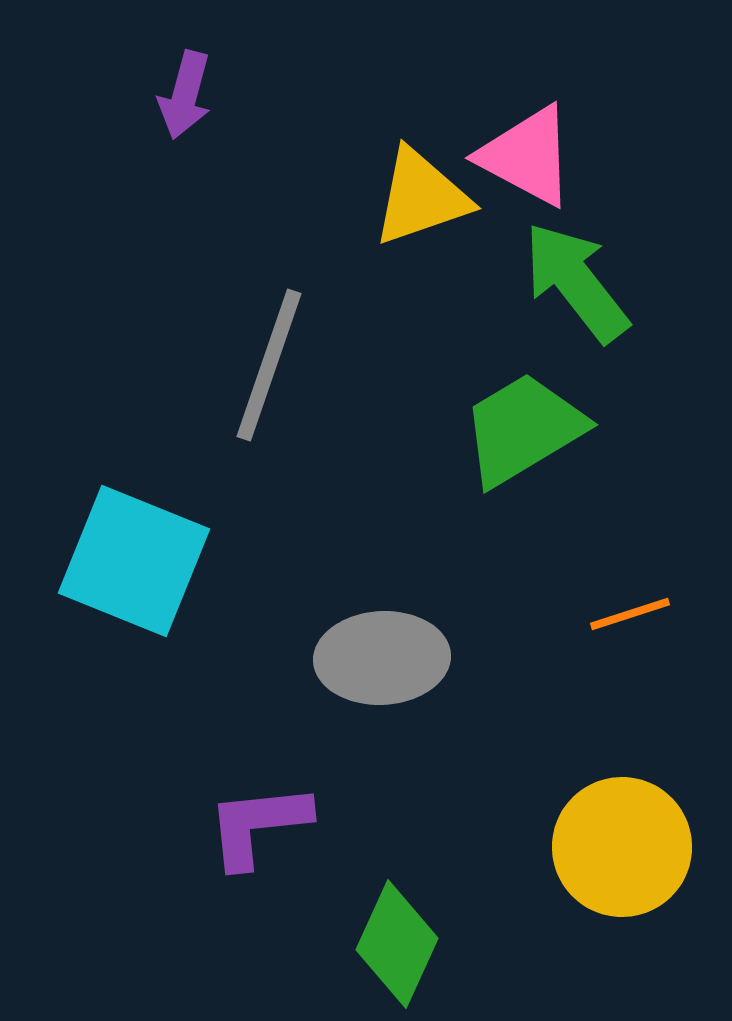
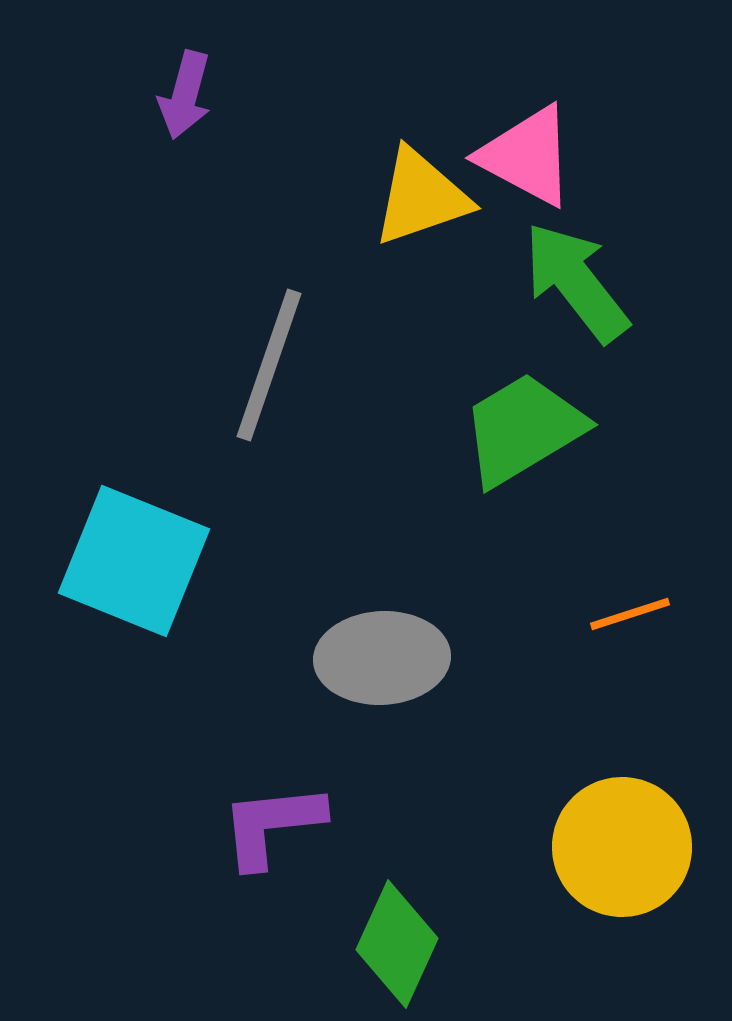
purple L-shape: moved 14 px right
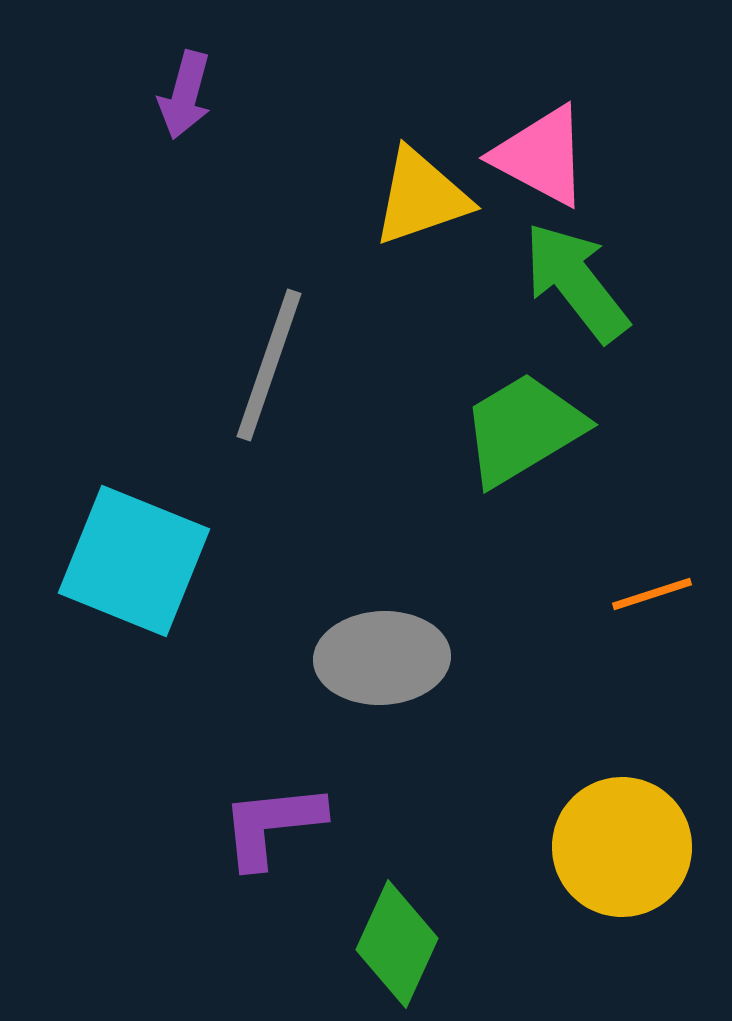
pink triangle: moved 14 px right
orange line: moved 22 px right, 20 px up
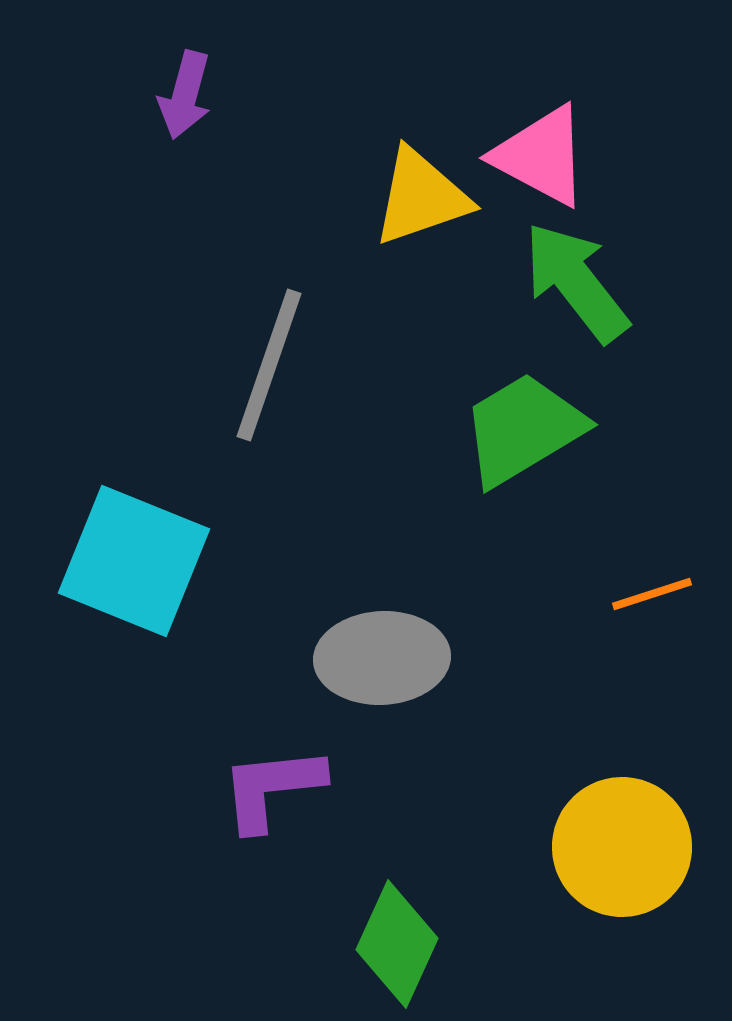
purple L-shape: moved 37 px up
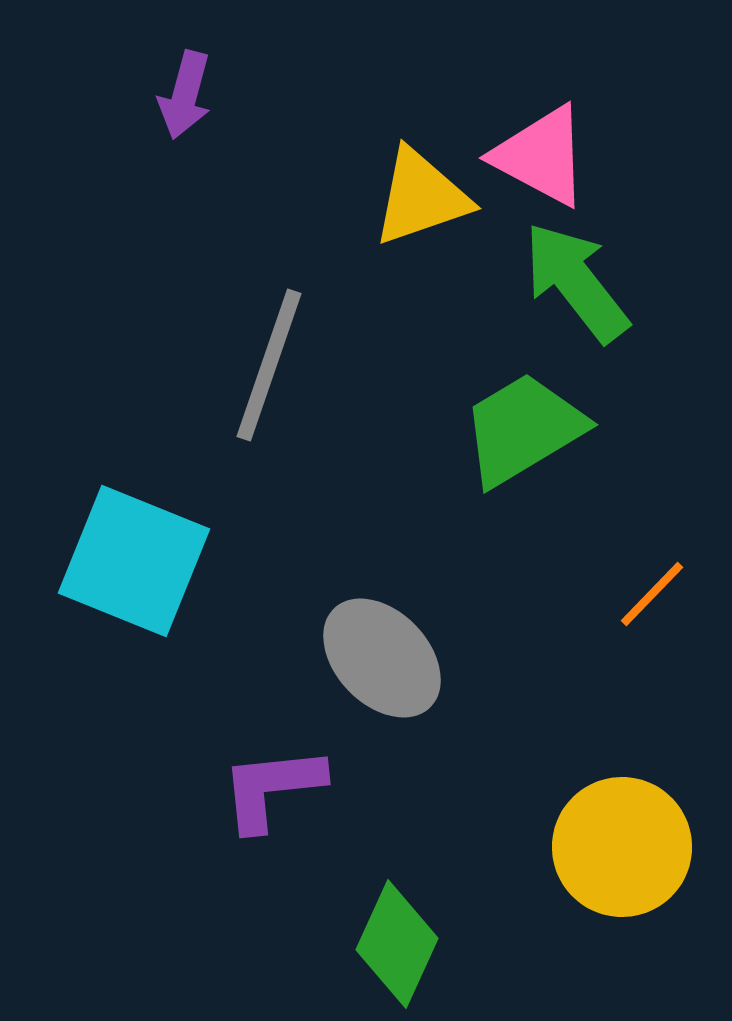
orange line: rotated 28 degrees counterclockwise
gray ellipse: rotated 49 degrees clockwise
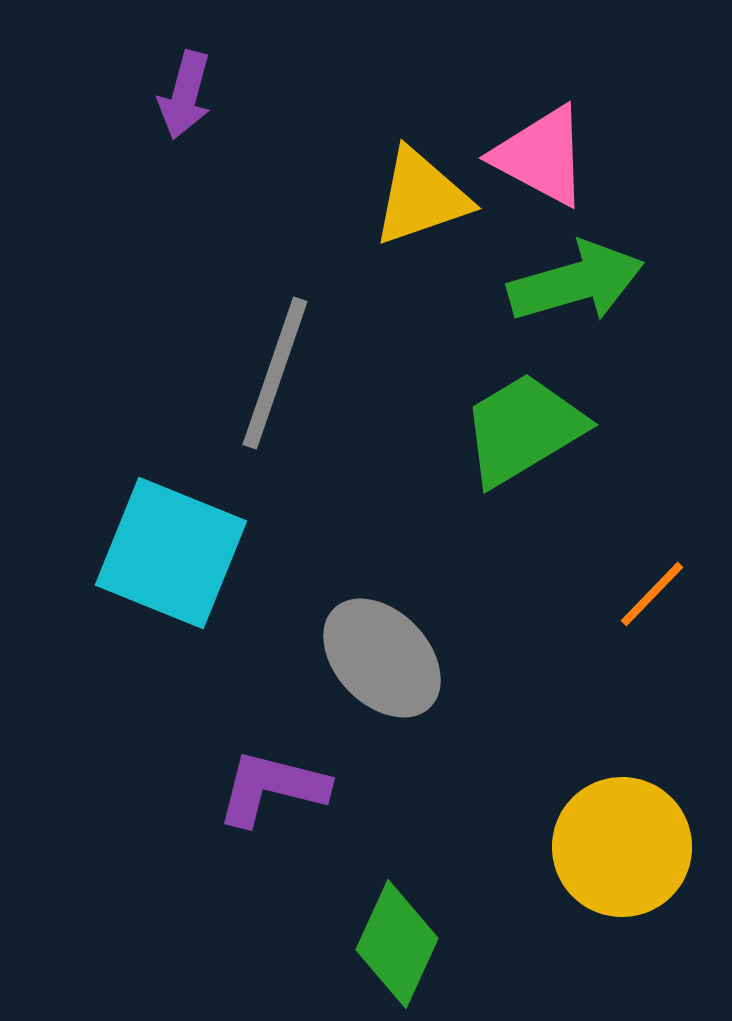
green arrow: rotated 112 degrees clockwise
gray line: moved 6 px right, 8 px down
cyan square: moved 37 px right, 8 px up
purple L-shape: rotated 20 degrees clockwise
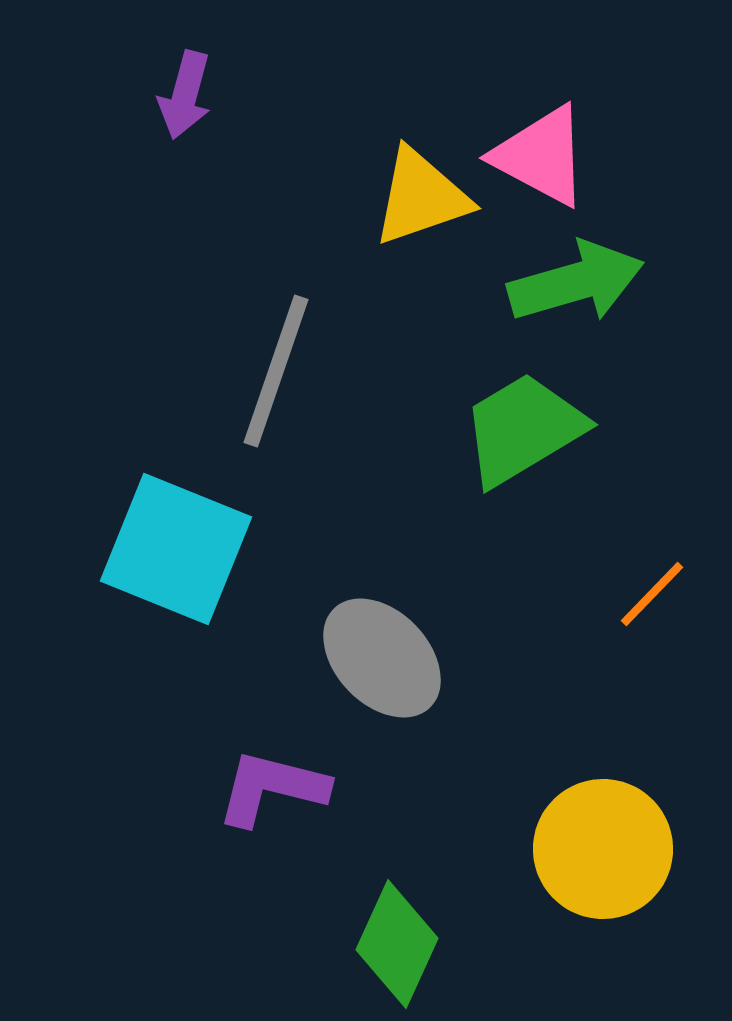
gray line: moved 1 px right, 2 px up
cyan square: moved 5 px right, 4 px up
yellow circle: moved 19 px left, 2 px down
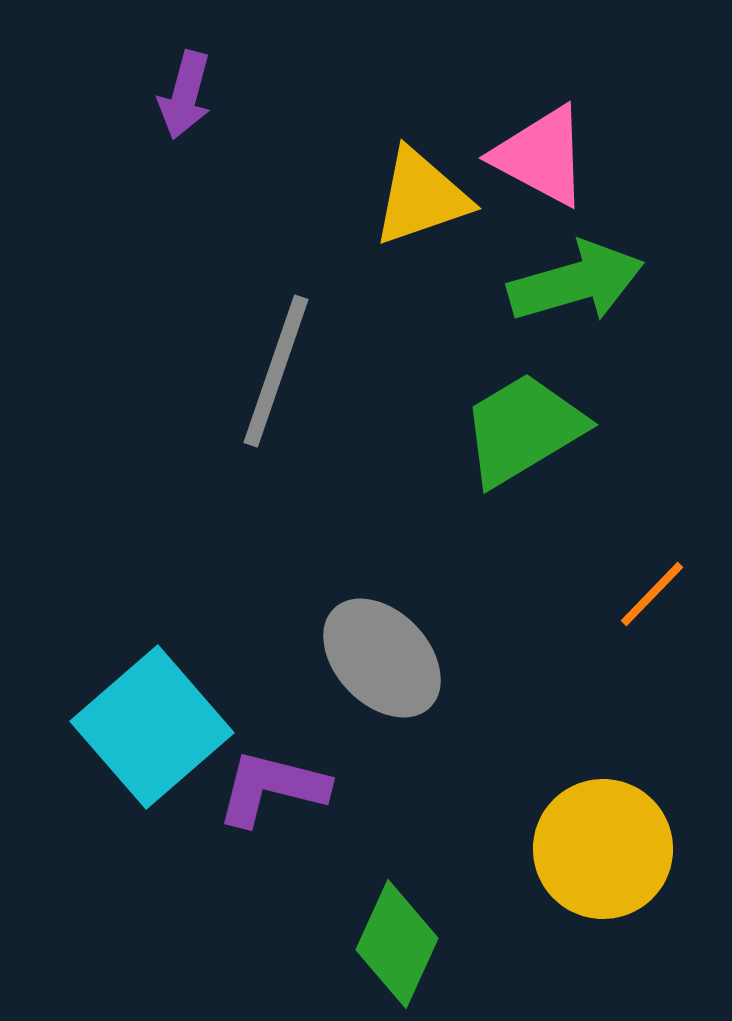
cyan square: moved 24 px left, 178 px down; rotated 27 degrees clockwise
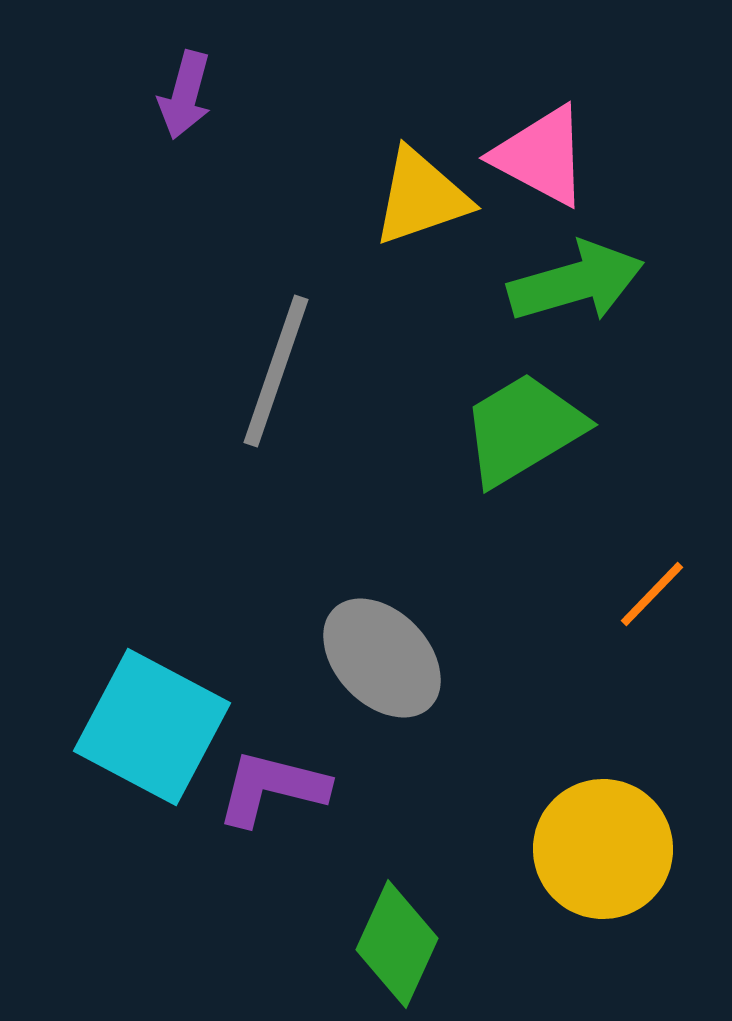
cyan square: rotated 21 degrees counterclockwise
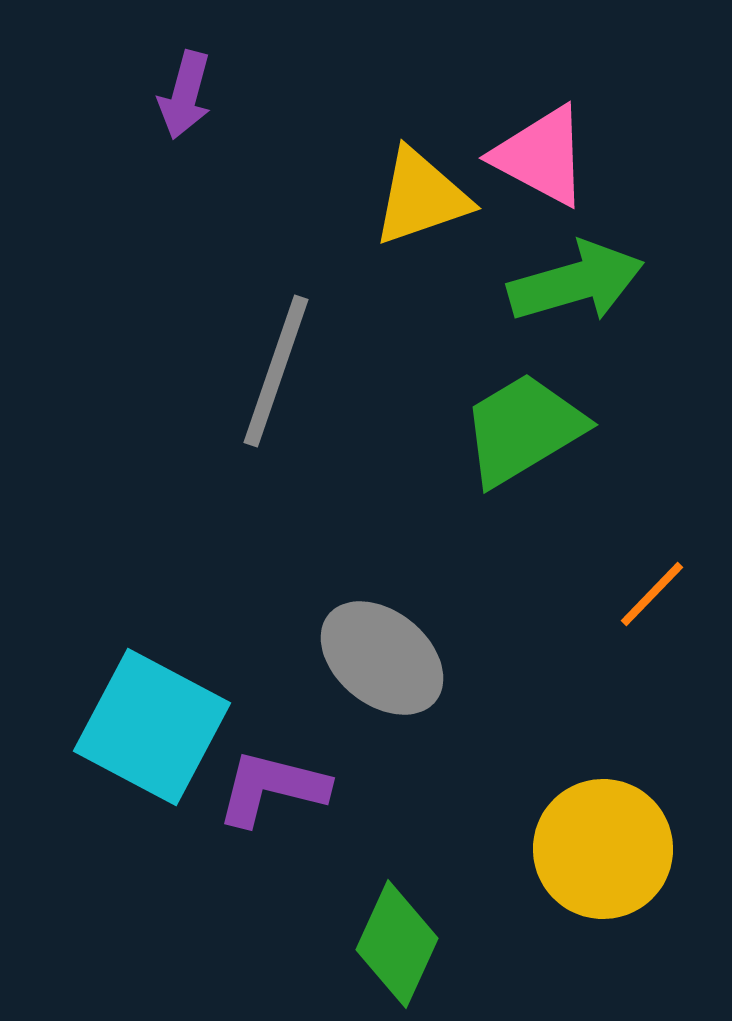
gray ellipse: rotated 7 degrees counterclockwise
